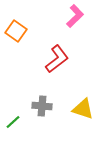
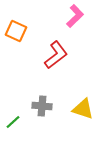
orange square: rotated 10 degrees counterclockwise
red L-shape: moved 1 px left, 4 px up
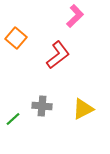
orange square: moved 7 px down; rotated 15 degrees clockwise
red L-shape: moved 2 px right
yellow triangle: rotated 45 degrees counterclockwise
green line: moved 3 px up
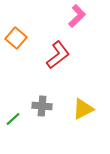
pink L-shape: moved 2 px right
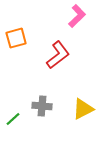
orange square: rotated 35 degrees clockwise
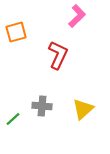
orange square: moved 6 px up
red L-shape: rotated 28 degrees counterclockwise
yellow triangle: rotated 15 degrees counterclockwise
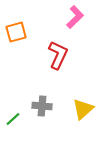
pink L-shape: moved 2 px left, 1 px down
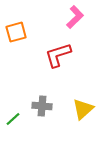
red L-shape: rotated 132 degrees counterclockwise
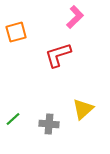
gray cross: moved 7 px right, 18 px down
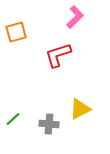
yellow triangle: moved 3 px left; rotated 15 degrees clockwise
